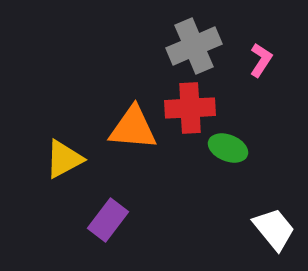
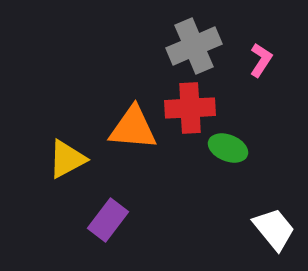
yellow triangle: moved 3 px right
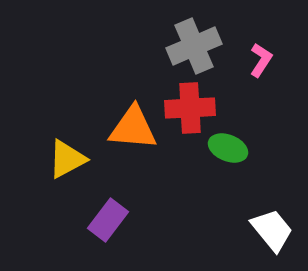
white trapezoid: moved 2 px left, 1 px down
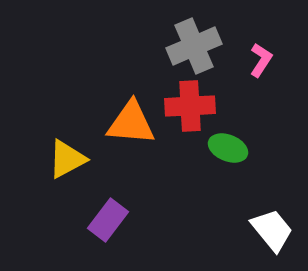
red cross: moved 2 px up
orange triangle: moved 2 px left, 5 px up
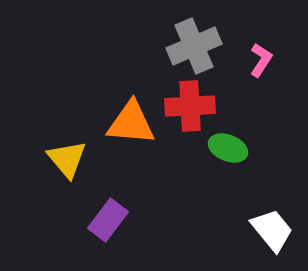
yellow triangle: rotated 42 degrees counterclockwise
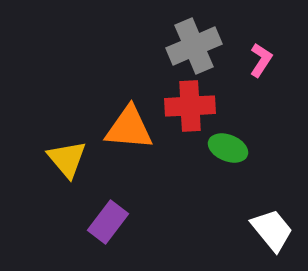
orange triangle: moved 2 px left, 5 px down
purple rectangle: moved 2 px down
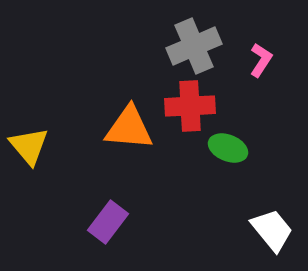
yellow triangle: moved 38 px left, 13 px up
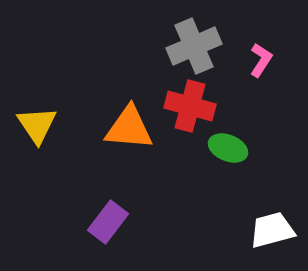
red cross: rotated 18 degrees clockwise
yellow triangle: moved 8 px right, 21 px up; rotated 6 degrees clockwise
white trapezoid: rotated 66 degrees counterclockwise
